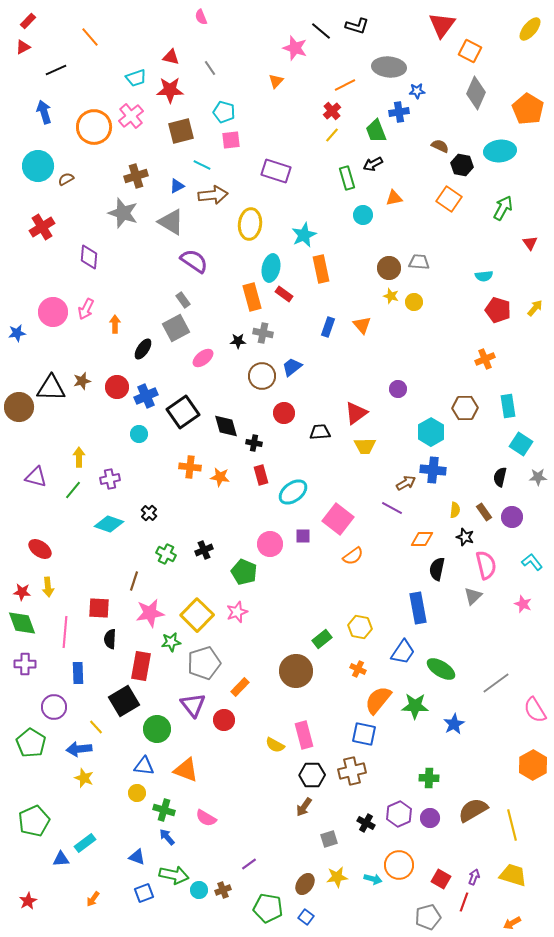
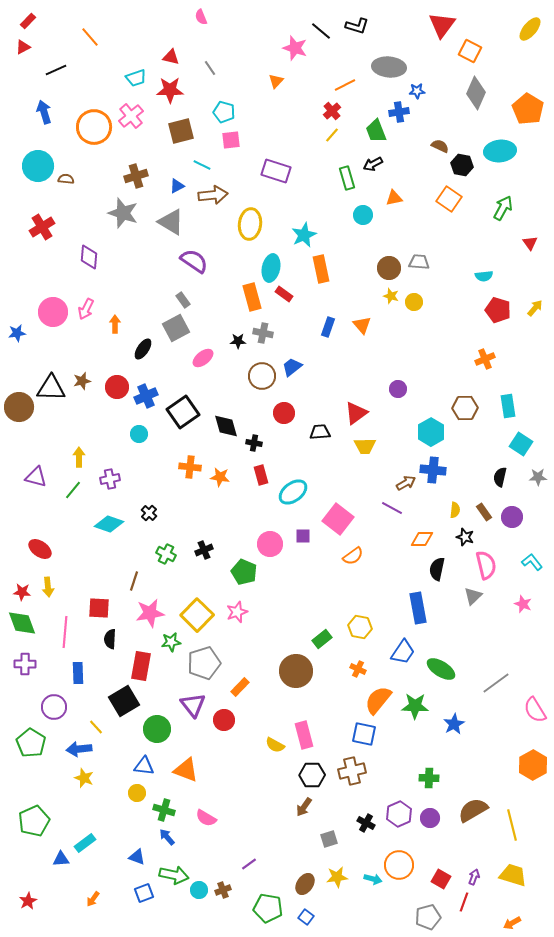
brown semicircle at (66, 179): rotated 35 degrees clockwise
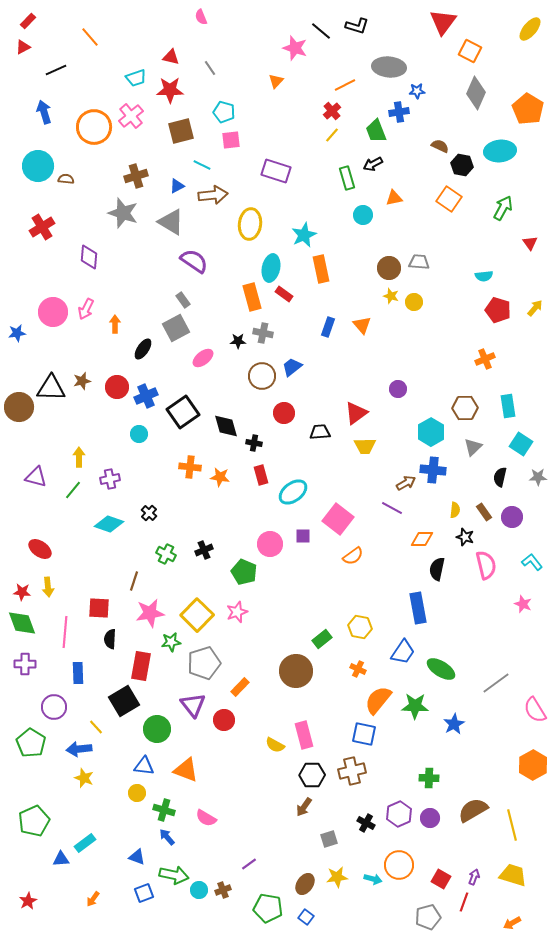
red triangle at (442, 25): moved 1 px right, 3 px up
gray triangle at (473, 596): moved 149 px up
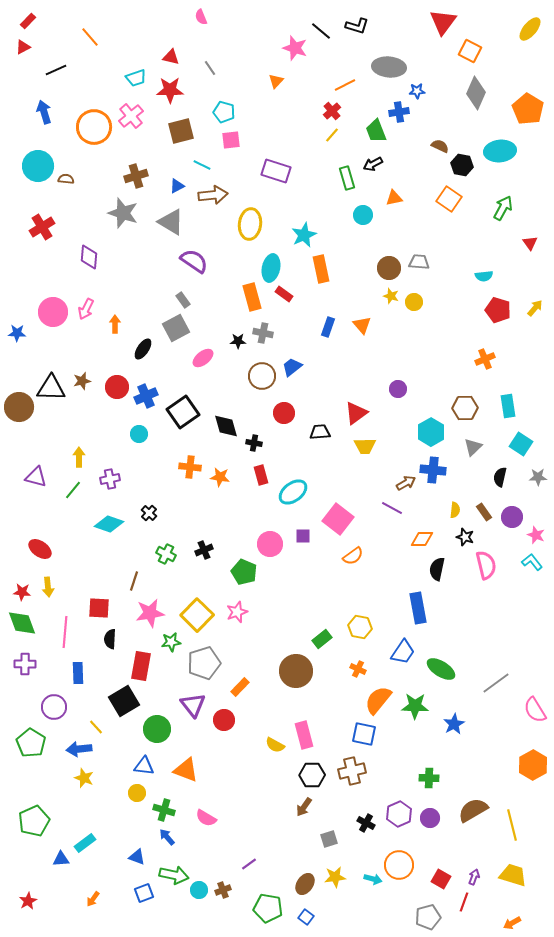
blue star at (17, 333): rotated 12 degrees clockwise
pink star at (523, 604): moved 13 px right, 69 px up
yellow star at (337, 877): moved 2 px left
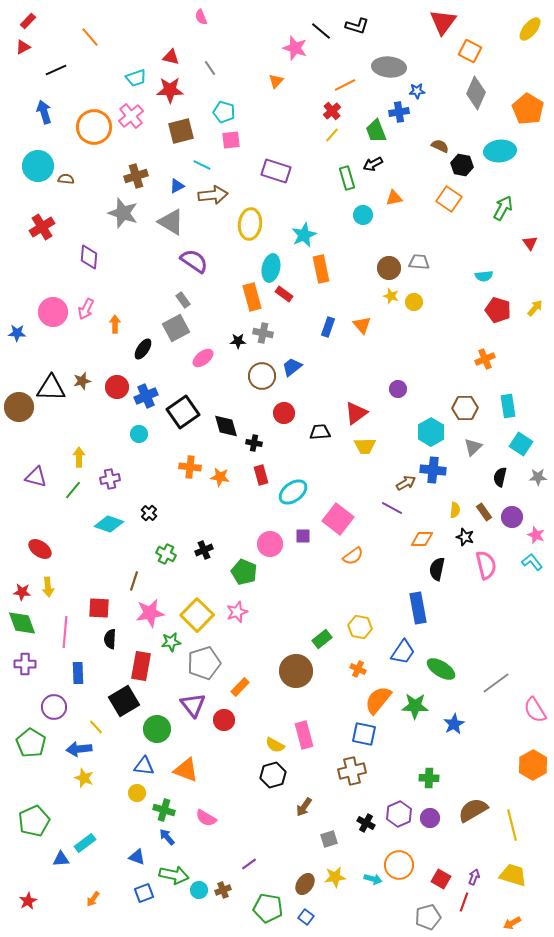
black hexagon at (312, 775): moved 39 px left; rotated 15 degrees counterclockwise
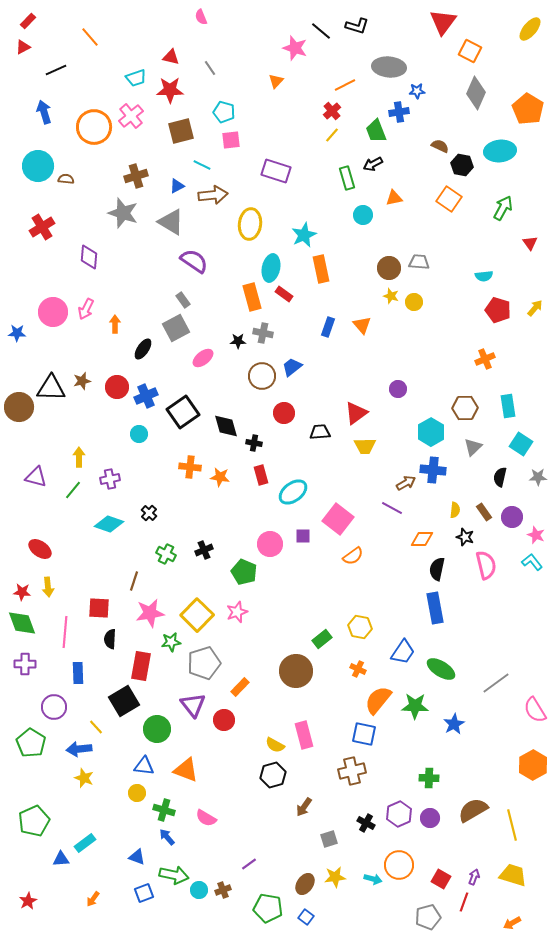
blue rectangle at (418, 608): moved 17 px right
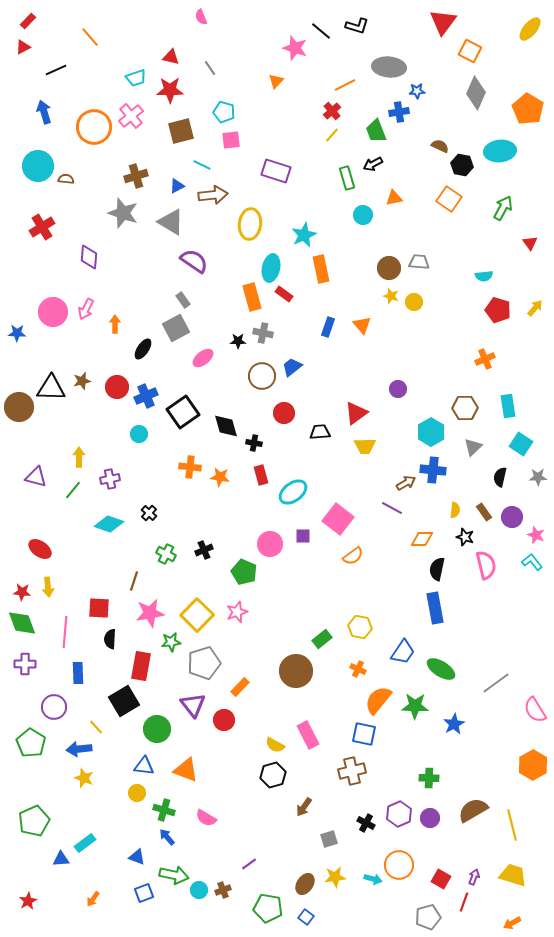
pink rectangle at (304, 735): moved 4 px right; rotated 12 degrees counterclockwise
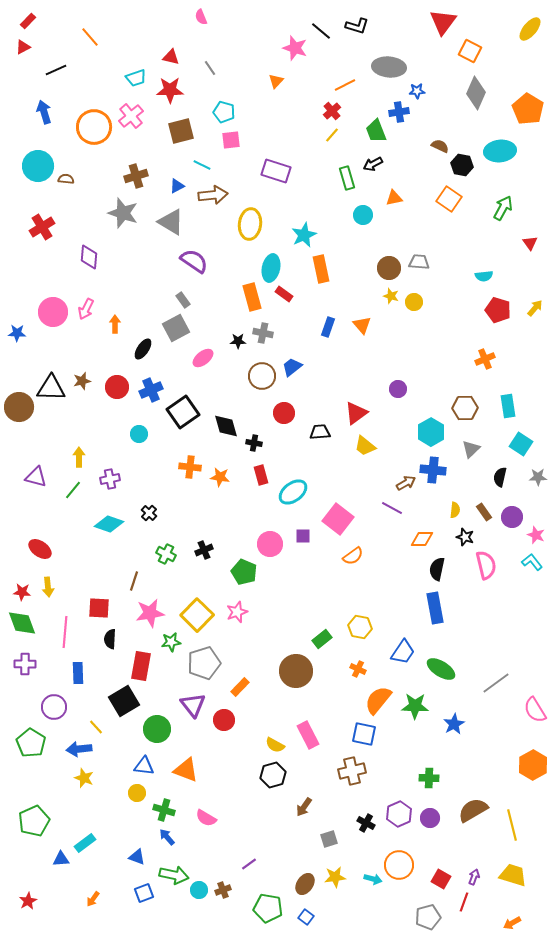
blue cross at (146, 396): moved 5 px right, 6 px up
yellow trapezoid at (365, 446): rotated 40 degrees clockwise
gray triangle at (473, 447): moved 2 px left, 2 px down
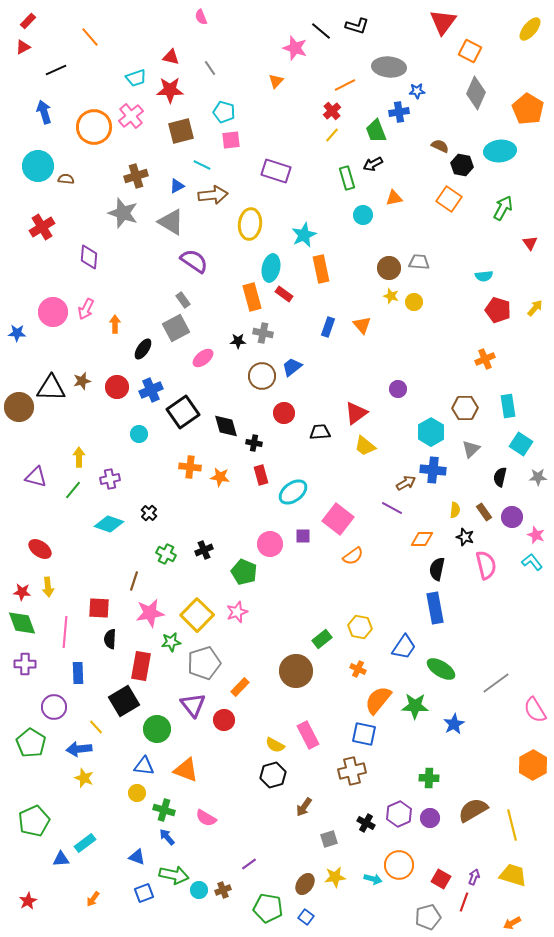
blue trapezoid at (403, 652): moved 1 px right, 5 px up
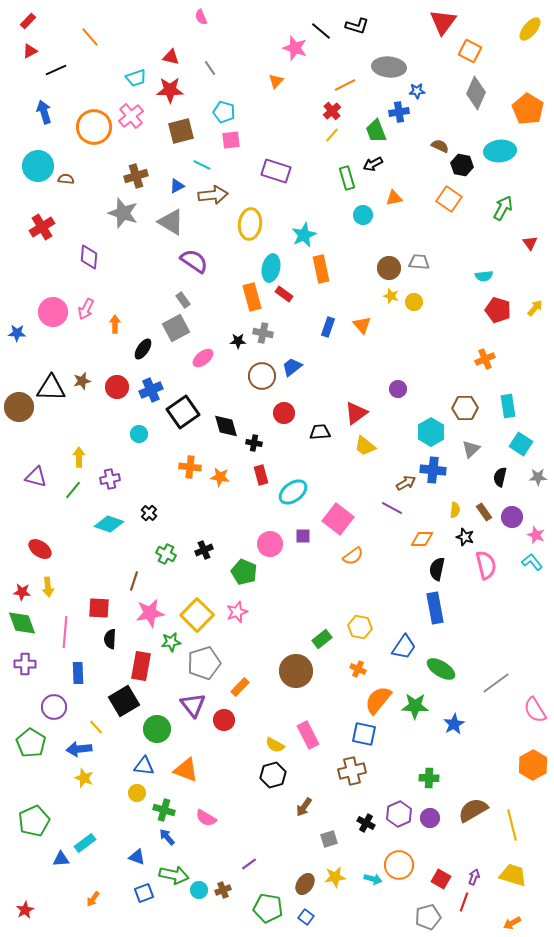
red triangle at (23, 47): moved 7 px right, 4 px down
red star at (28, 901): moved 3 px left, 9 px down
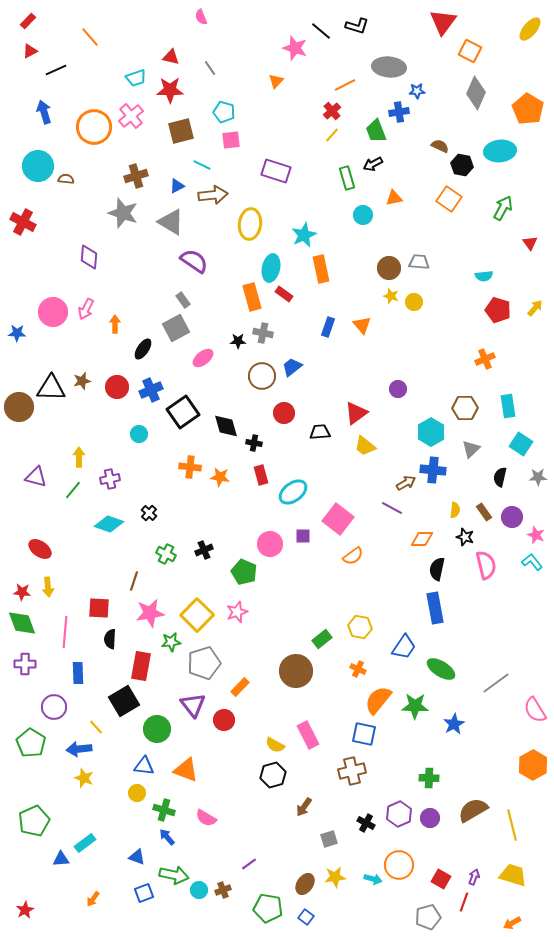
red cross at (42, 227): moved 19 px left, 5 px up; rotated 30 degrees counterclockwise
